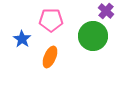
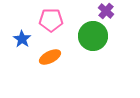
orange ellipse: rotated 40 degrees clockwise
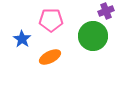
purple cross: rotated 28 degrees clockwise
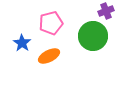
pink pentagon: moved 3 px down; rotated 15 degrees counterclockwise
blue star: moved 4 px down
orange ellipse: moved 1 px left, 1 px up
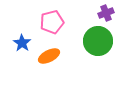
purple cross: moved 2 px down
pink pentagon: moved 1 px right, 1 px up
green circle: moved 5 px right, 5 px down
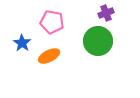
pink pentagon: rotated 25 degrees clockwise
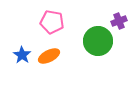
purple cross: moved 13 px right, 8 px down
blue star: moved 12 px down
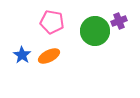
green circle: moved 3 px left, 10 px up
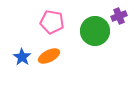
purple cross: moved 5 px up
blue star: moved 2 px down
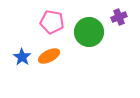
purple cross: moved 1 px down
green circle: moved 6 px left, 1 px down
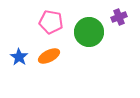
pink pentagon: moved 1 px left
blue star: moved 3 px left
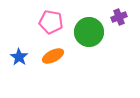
orange ellipse: moved 4 px right
